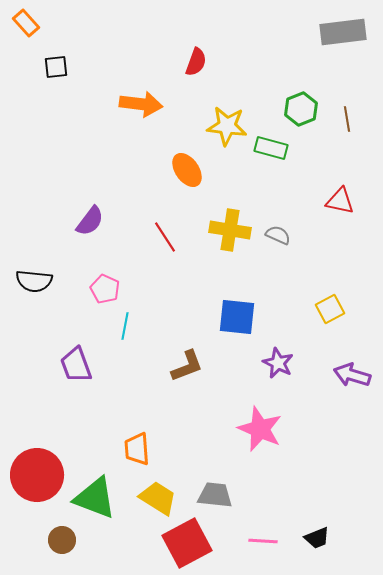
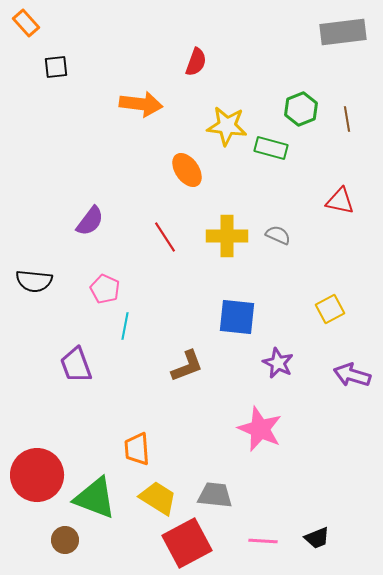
yellow cross: moved 3 px left, 6 px down; rotated 9 degrees counterclockwise
brown circle: moved 3 px right
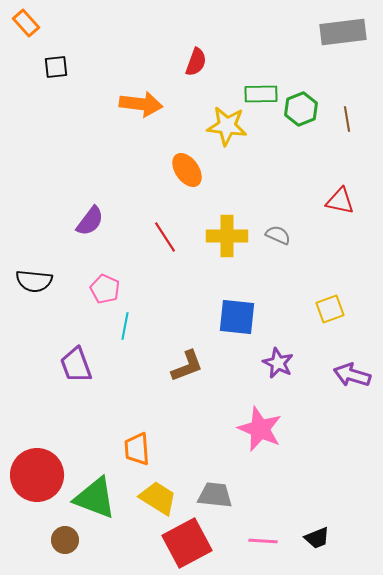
green rectangle: moved 10 px left, 54 px up; rotated 16 degrees counterclockwise
yellow square: rotated 8 degrees clockwise
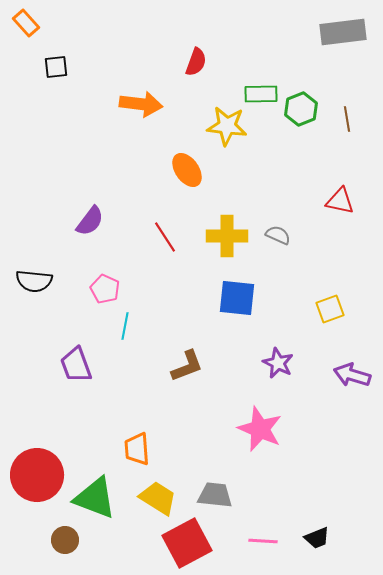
blue square: moved 19 px up
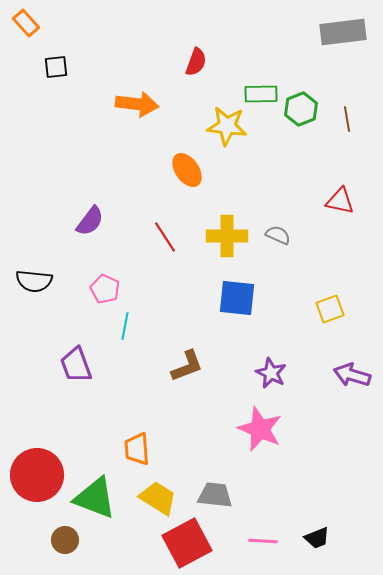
orange arrow: moved 4 px left
purple star: moved 7 px left, 10 px down
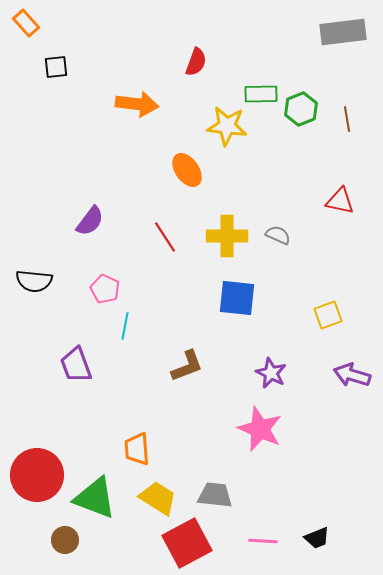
yellow square: moved 2 px left, 6 px down
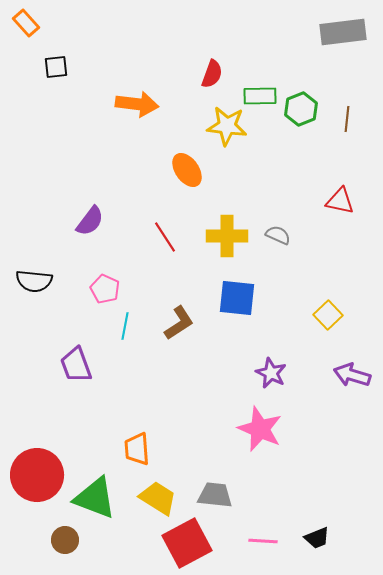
red semicircle: moved 16 px right, 12 px down
green rectangle: moved 1 px left, 2 px down
brown line: rotated 15 degrees clockwise
yellow square: rotated 24 degrees counterclockwise
brown L-shape: moved 8 px left, 43 px up; rotated 12 degrees counterclockwise
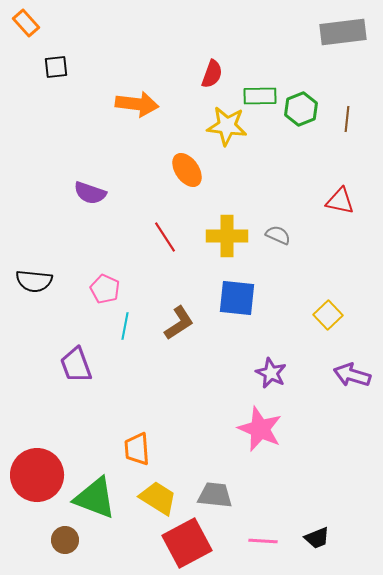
purple semicircle: moved 28 px up; rotated 72 degrees clockwise
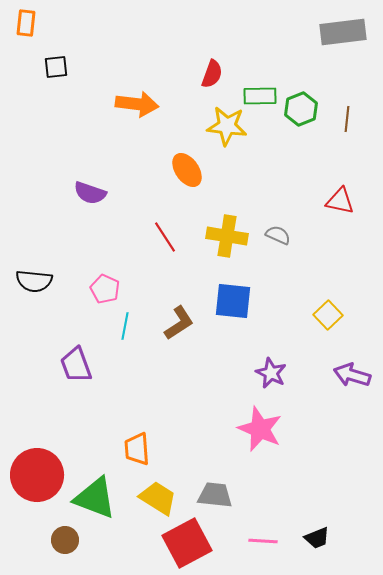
orange rectangle: rotated 48 degrees clockwise
yellow cross: rotated 9 degrees clockwise
blue square: moved 4 px left, 3 px down
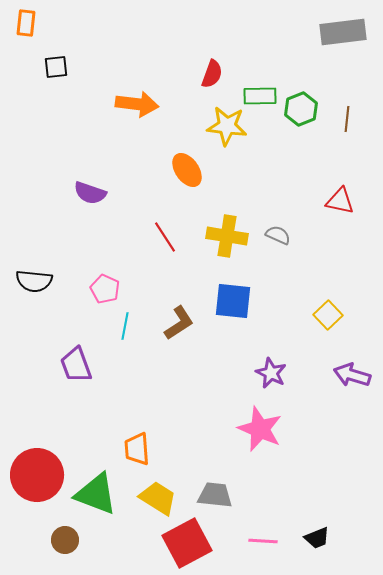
green triangle: moved 1 px right, 4 px up
